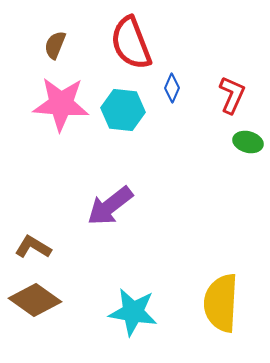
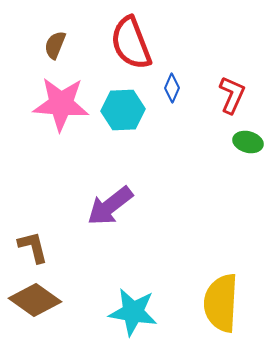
cyan hexagon: rotated 9 degrees counterclockwise
brown L-shape: rotated 45 degrees clockwise
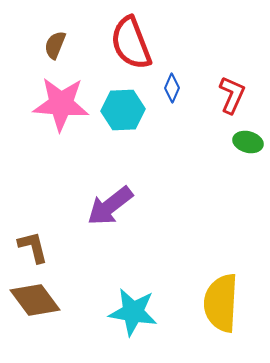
brown diamond: rotated 18 degrees clockwise
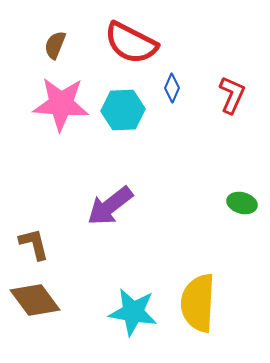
red semicircle: rotated 42 degrees counterclockwise
green ellipse: moved 6 px left, 61 px down
brown L-shape: moved 1 px right, 3 px up
yellow semicircle: moved 23 px left
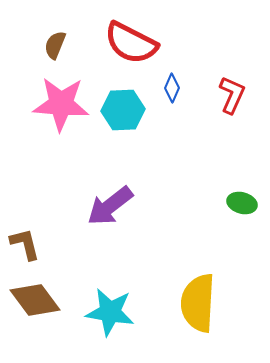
brown L-shape: moved 9 px left
cyan star: moved 23 px left
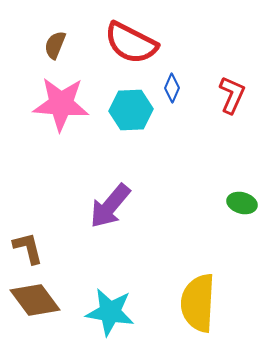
cyan hexagon: moved 8 px right
purple arrow: rotated 12 degrees counterclockwise
brown L-shape: moved 3 px right, 4 px down
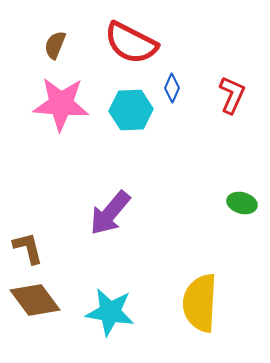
purple arrow: moved 7 px down
yellow semicircle: moved 2 px right
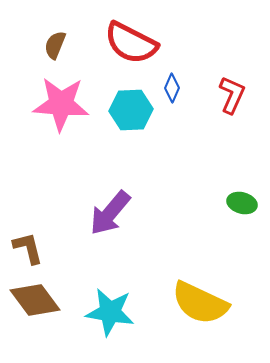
yellow semicircle: rotated 68 degrees counterclockwise
